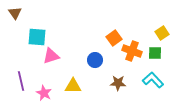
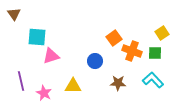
brown triangle: moved 1 px left, 1 px down
blue circle: moved 1 px down
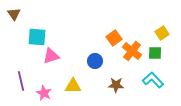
orange cross: rotated 18 degrees clockwise
brown star: moved 2 px left, 2 px down
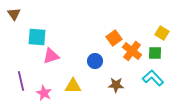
yellow square: rotated 24 degrees counterclockwise
cyan L-shape: moved 2 px up
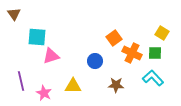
orange cross: moved 2 px down; rotated 12 degrees counterclockwise
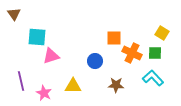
orange square: rotated 35 degrees clockwise
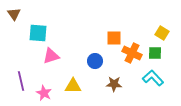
cyan square: moved 1 px right, 4 px up
brown star: moved 2 px left, 1 px up
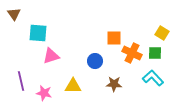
pink star: rotated 14 degrees counterclockwise
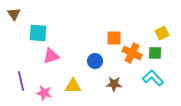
yellow square: rotated 32 degrees clockwise
